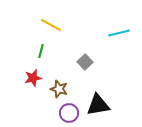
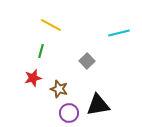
gray square: moved 2 px right, 1 px up
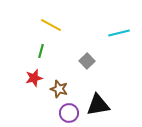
red star: moved 1 px right
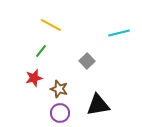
green line: rotated 24 degrees clockwise
purple circle: moved 9 px left
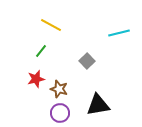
red star: moved 2 px right, 1 px down
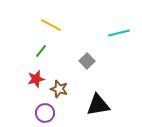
purple circle: moved 15 px left
